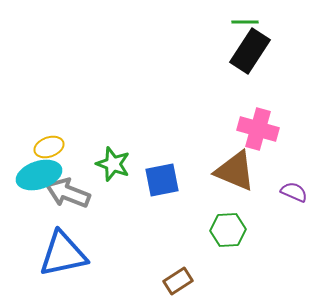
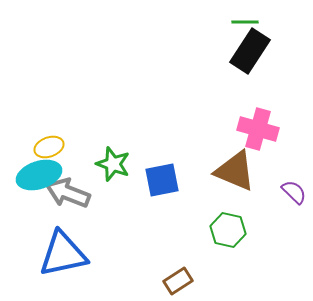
purple semicircle: rotated 20 degrees clockwise
green hexagon: rotated 16 degrees clockwise
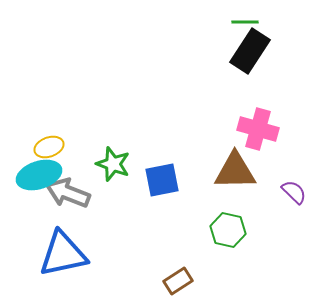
brown triangle: rotated 24 degrees counterclockwise
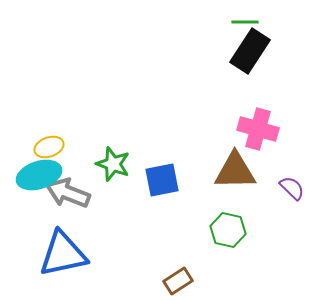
purple semicircle: moved 2 px left, 4 px up
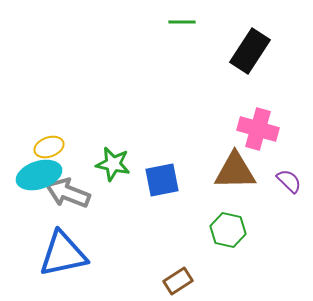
green line: moved 63 px left
green star: rotated 8 degrees counterclockwise
purple semicircle: moved 3 px left, 7 px up
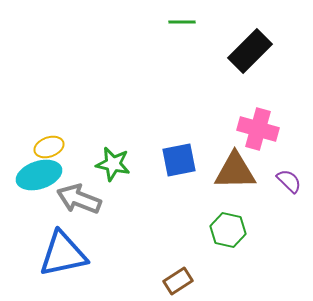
black rectangle: rotated 12 degrees clockwise
blue square: moved 17 px right, 20 px up
gray arrow: moved 11 px right, 6 px down
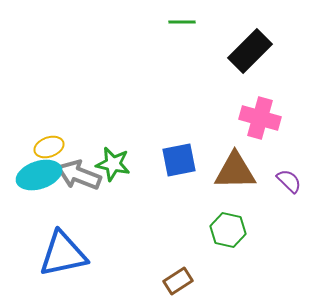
pink cross: moved 2 px right, 11 px up
gray arrow: moved 24 px up
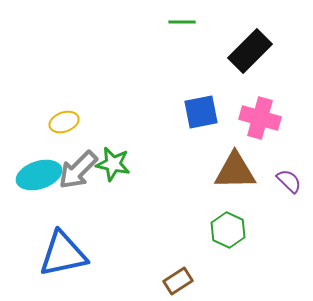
yellow ellipse: moved 15 px right, 25 px up
blue square: moved 22 px right, 48 px up
gray arrow: moved 1 px left, 5 px up; rotated 66 degrees counterclockwise
green hexagon: rotated 12 degrees clockwise
